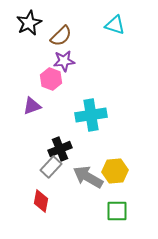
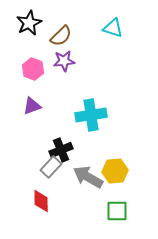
cyan triangle: moved 2 px left, 3 px down
pink hexagon: moved 18 px left, 10 px up
black cross: moved 1 px right, 1 px down
red diamond: rotated 10 degrees counterclockwise
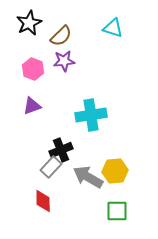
red diamond: moved 2 px right
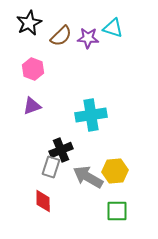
purple star: moved 24 px right, 23 px up; rotated 10 degrees clockwise
gray rectangle: rotated 25 degrees counterclockwise
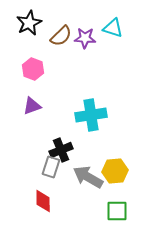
purple star: moved 3 px left
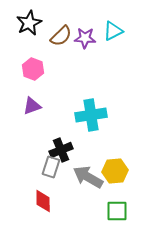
cyan triangle: moved 3 px down; rotated 45 degrees counterclockwise
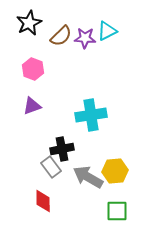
cyan triangle: moved 6 px left
black cross: moved 1 px right, 1 px up; rotated 10 degrees clockwise
gray rectangle: rotated 55 degrees counterclockwise
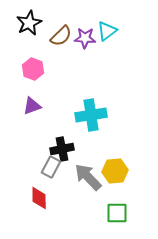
cyan triangle: rotated 10 degrees counterclockwise
gray rectangle: rotated 65 degrees clockwise
gray arrow: rotated 16 degrees clockwise
red diamond: moved 4 px left, 3 px up
green square: moved 2 px down
